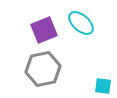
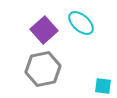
purple square: rotated 20 degrees counterclockwise
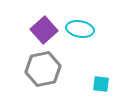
cyan ellipse: moved 1 px left, 6 px down; rotated 32 degrees counterclockwise
cyan square: moved 2 px left, 2 px up
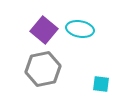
purple square: rotated 8 degrees counterclockwise
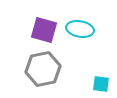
purple square: rotated 24 degrees counterclockwise
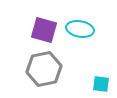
gray hexagon: moved 1 px right
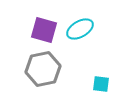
cyan ellipse: rotated 40 degrees counterclockwise
gray hexagon: moved 1 px left
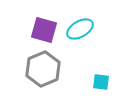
gray hexagon: rotated 12 degrees counterclockwise
cyan square: moved 2 px up
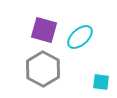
cyan ellipse: moved 8 px down; rotated 12 degrees counterclockwise
gray hexagon: rotated 8 degrees counterclockwise
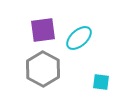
purple square: moved 1 px left; rotated 24 degrees counterclockwise
cyan ellipse: moved 1 px left, 1 px down
